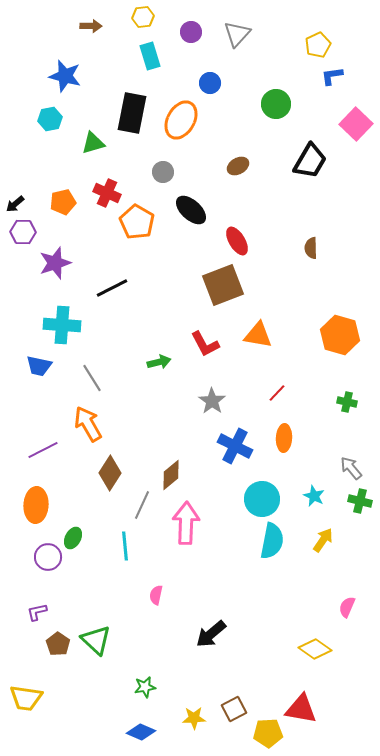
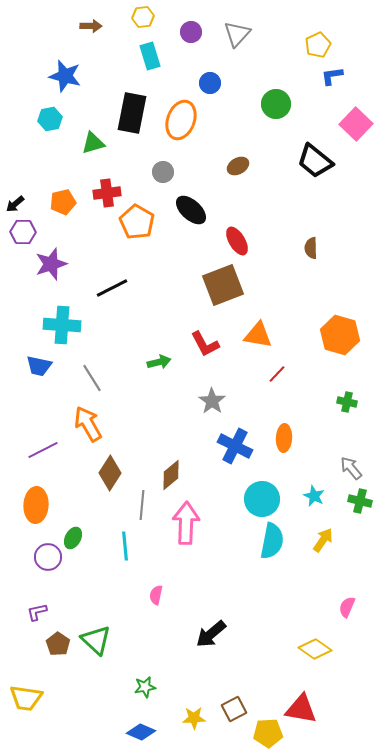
orange ellipse at (181, 120): rotated 9 degrees counterclockwise
black trapezoid at (310, 161): moved 5 px right; rotated 99 degrees clockwise
red cross at (107, 193): rotated 32 degrees counterclockwise
purple star at (55, 263): moved 4 px left, 1 px down
red line at (277, 393): moved 19 px up
gray line at (142, 505): rotated 20 degrees counterclockwise
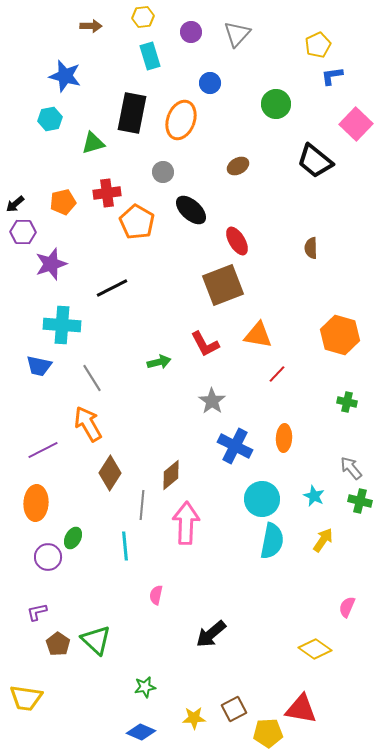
orange ellipse at (36, 505): moved 2 px up
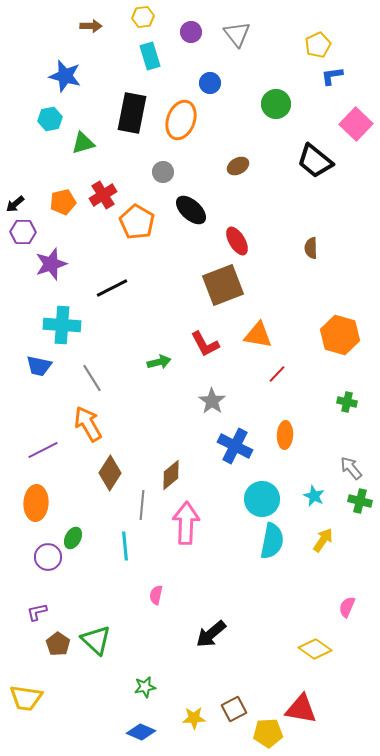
gray triangle at (237, 34): rotated 20 degrees counterclockwise
green triangle at (93, 143): moved 10 px left
red cross at (107, 193): moved 4 px left, 2 px down; rotated 24 degrees counterclockwise
orange ellipse at (284, 438): moved 1 px right, 3 px up
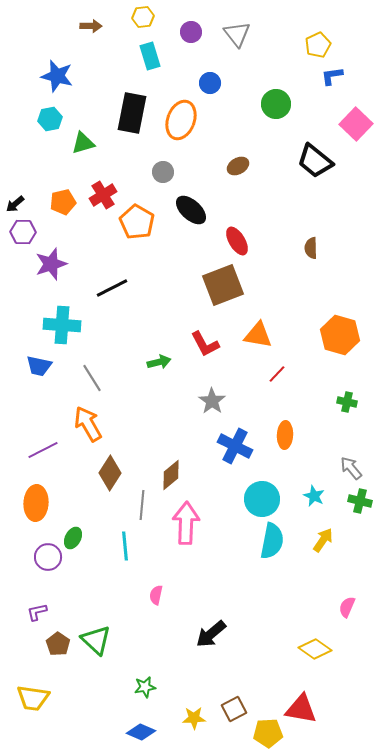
blue star at (65, 76): moved 8 px left
yellow trapezoid at (26, 698): moved 7 px right
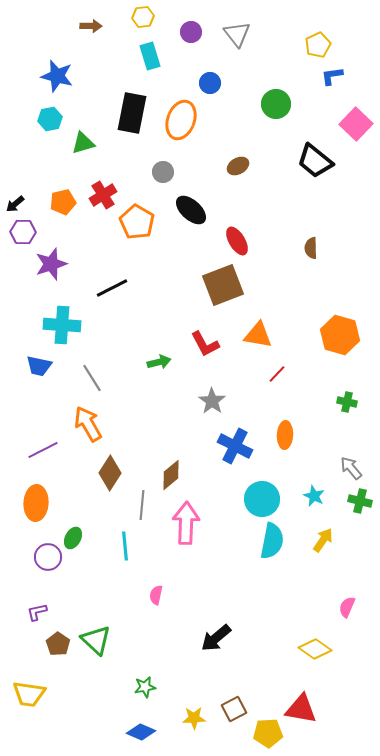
black arrow at (211, 634): moved 5 px right, 4 px down
yellow trapezoid at (33, 698): moved 4 px left, 4 px up
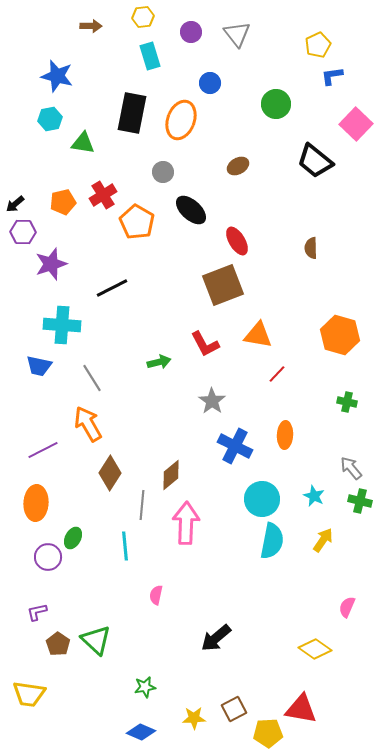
green triangle at (83, 143): rotated 25 degrees clockwise
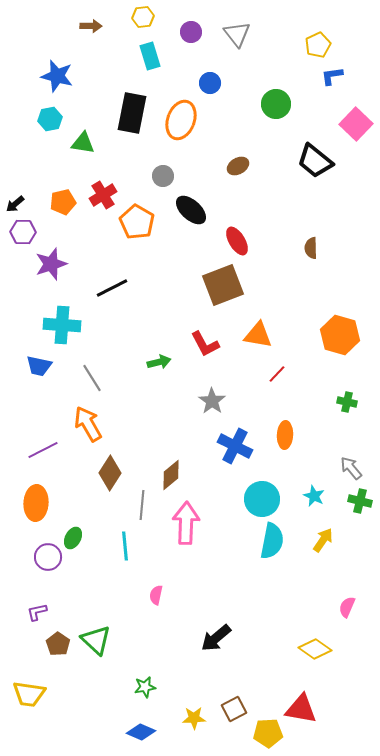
gray circle at (163, 172): moved 4 px down
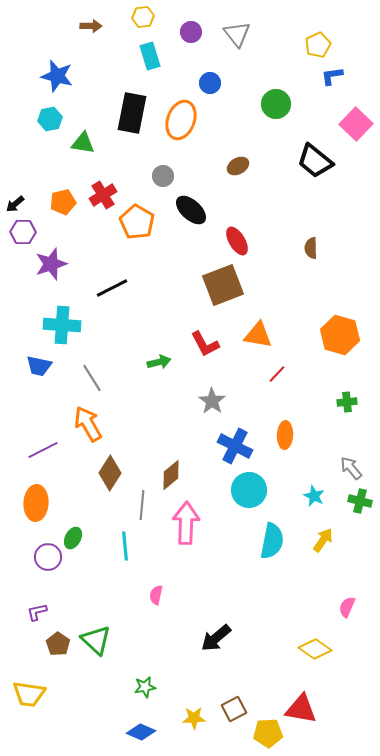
green cross at (347, 402): rotated 18 degrees counterclockwise
cyan circle at (262, 499): moved 13 px left, 9 px up
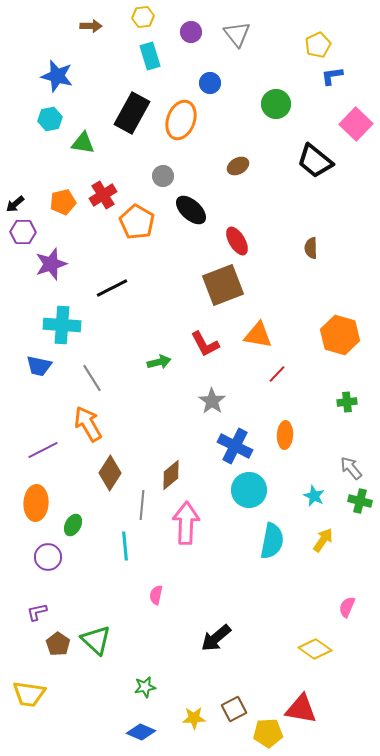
black rectangle at (132, 113): rotated 18 degrees clockwise
green ellipse at (73, 538): moved 13 px up
